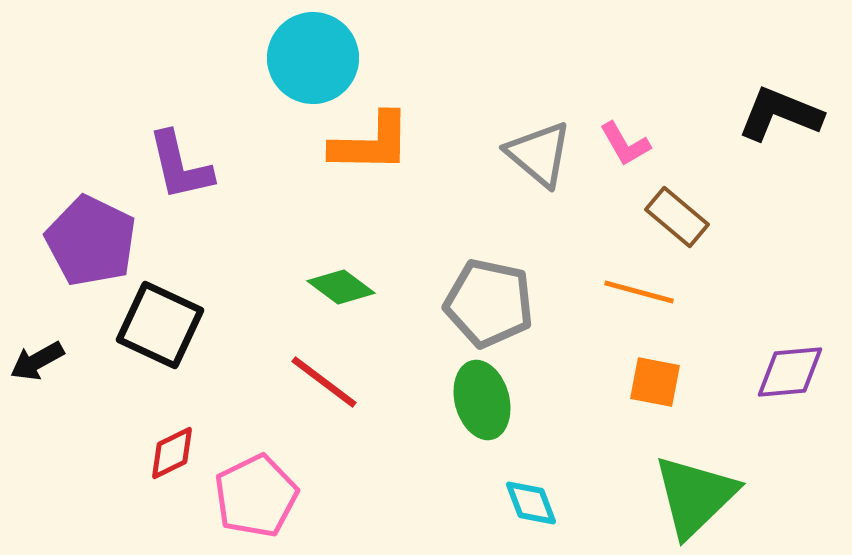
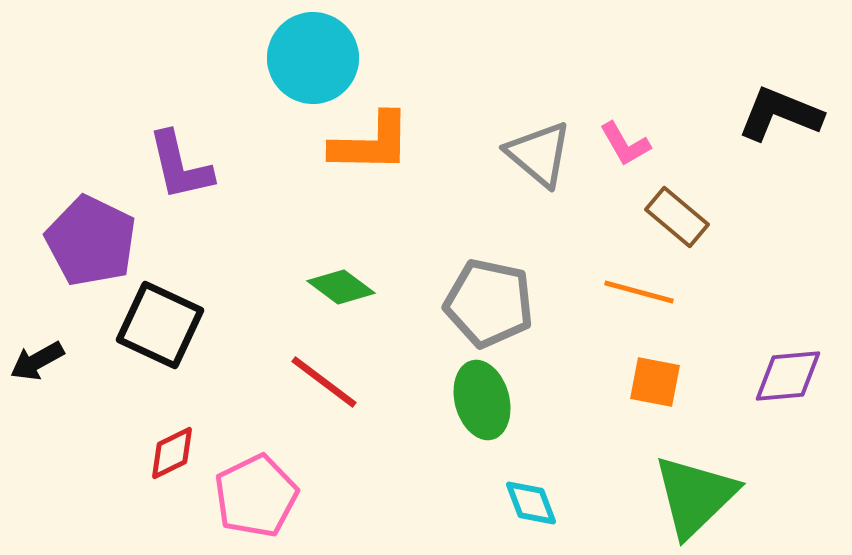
purple diamond: moved 2 px left, 4 px down
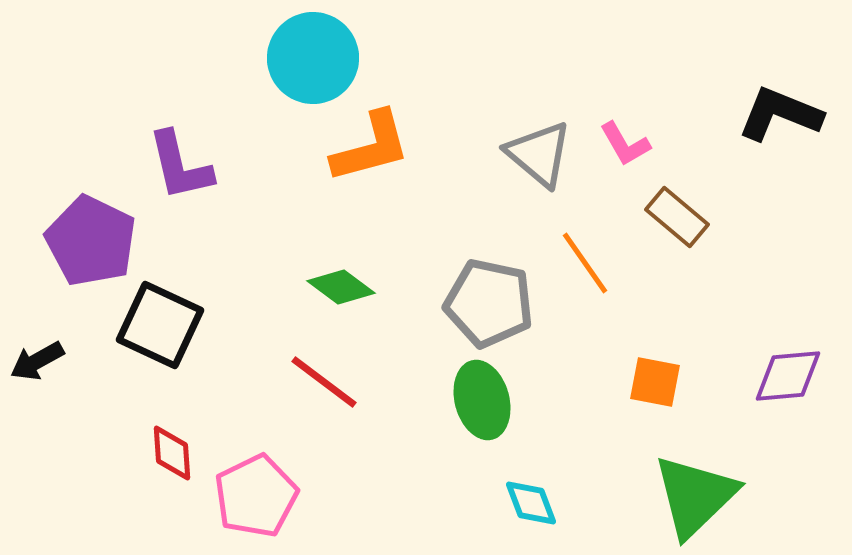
orange L-shape: moved 4 px down; rotated 16 degrees counterclockwise
orange line: moved 54 px left, 29 px up; rotated 40 degrees clockwise
red diamond: rotated 68 degrees counterclockwise
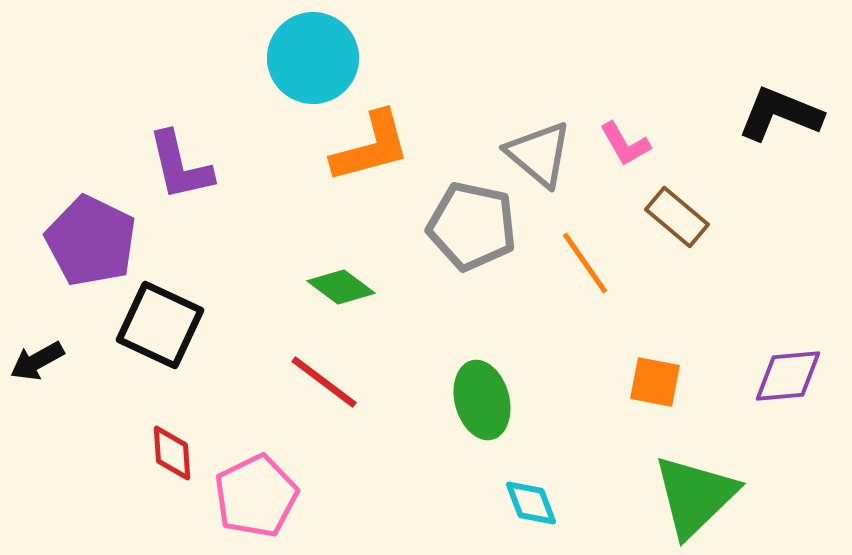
gray pentagon: moved 17 px left, 77 px up
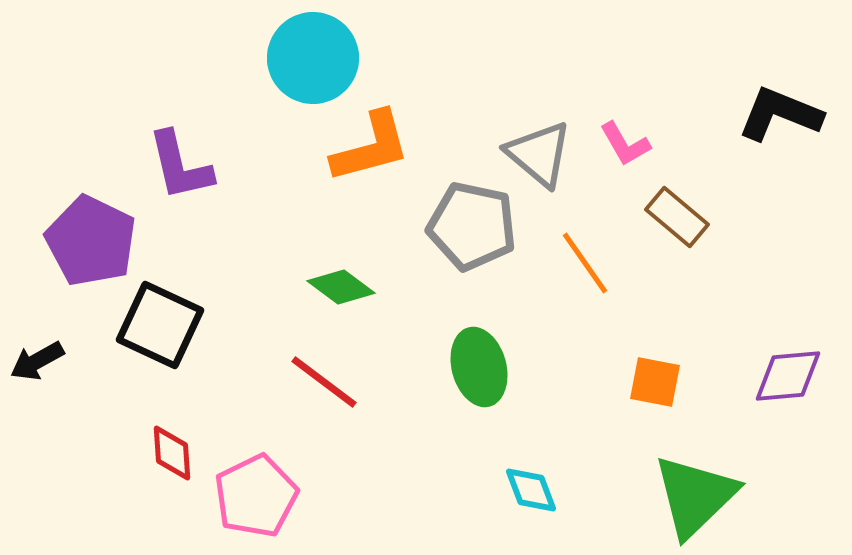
green ellipse: moved 3 px left, 33 px up
cyan diamond: moved 13 px up
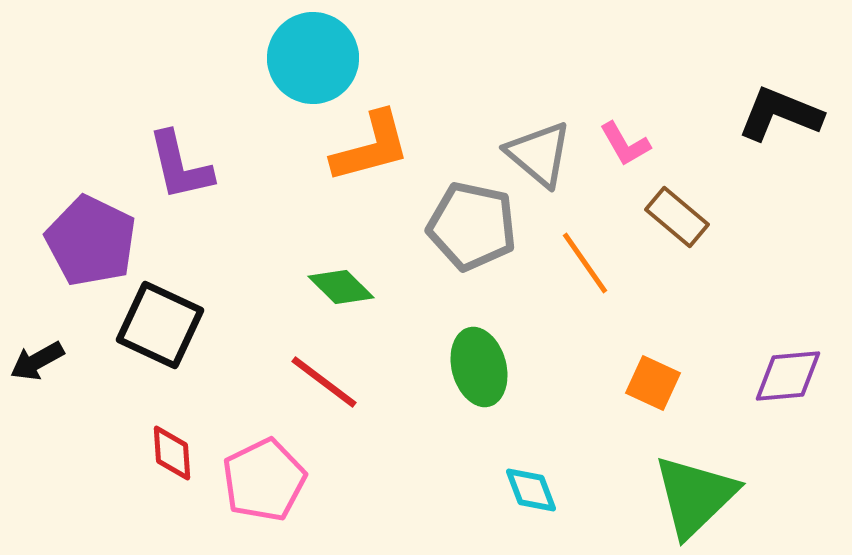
green diamond: rotated 8 degrees clockwise
orange square: moved 2 px left, 1 px down; rotated 14 degrees clockwise
pink pentagon: moved 8 px right, 16 px up
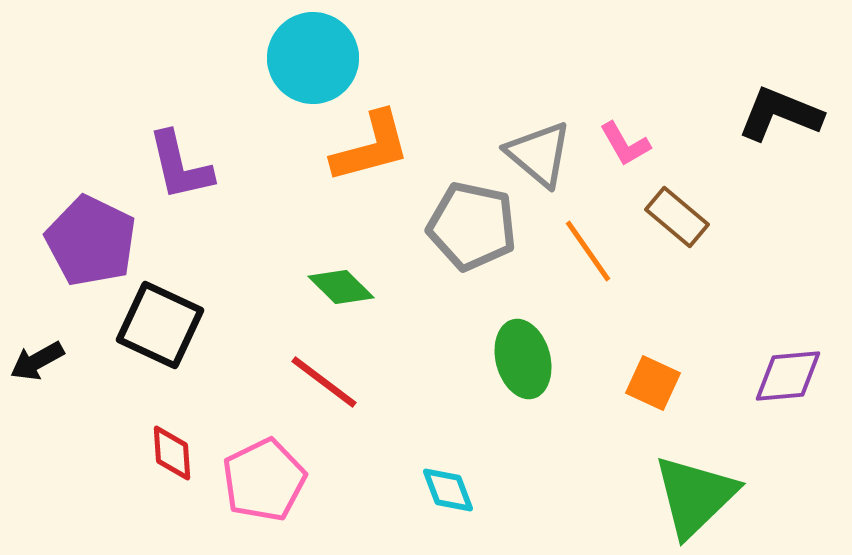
orange line: moved 3 px right, 12 px up
green ellipse: moved 44 px right, 8 px up
cyan diamond: moved 83 px left
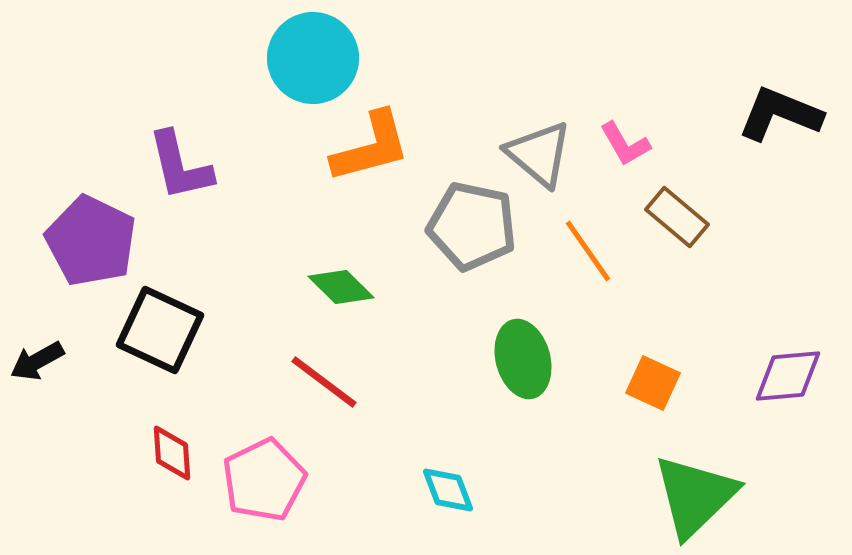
black square: moved 5 px down
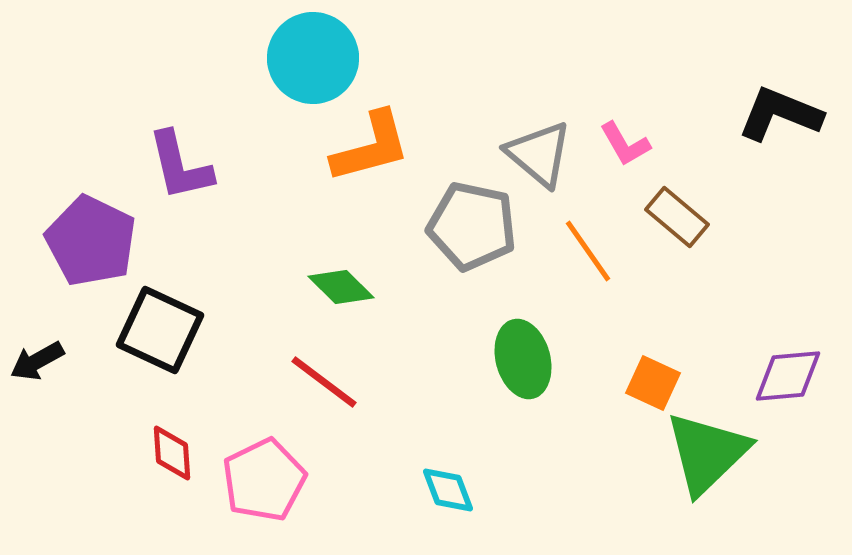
green triangle: moved 12 px right, 43 px up
